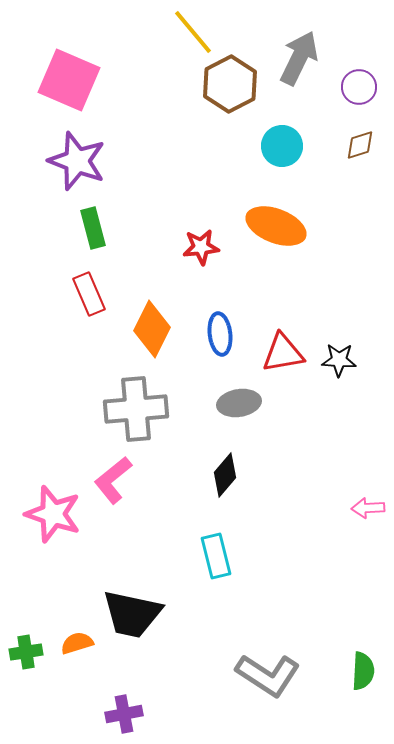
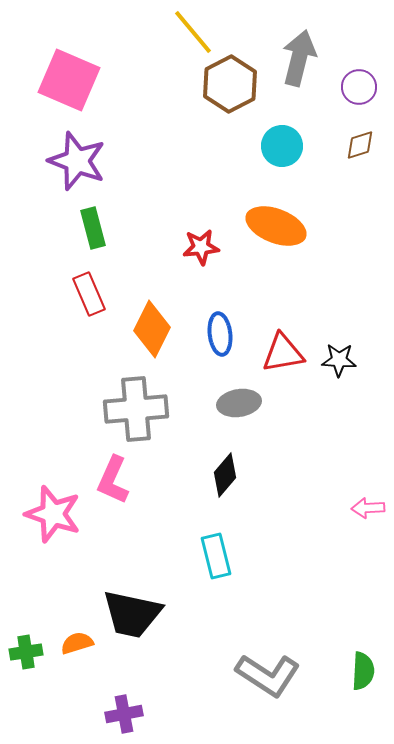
gray arrow: rotated 12 degrees counterclockwise
pink L-shape: rotated 27 degrees counterclockwise
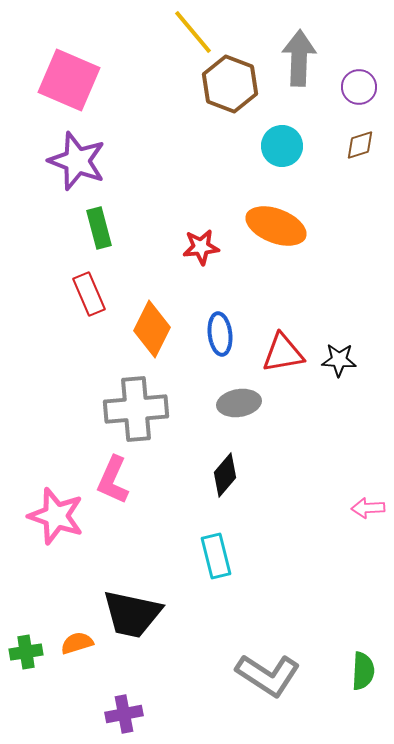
gray arrow: rotated 12 degrees counterclockwise
brown hexagon: rotated 12 degrees counterclockwise
green rectangle: moved 6 px right
pink star: moved 3 px right, 2 px down
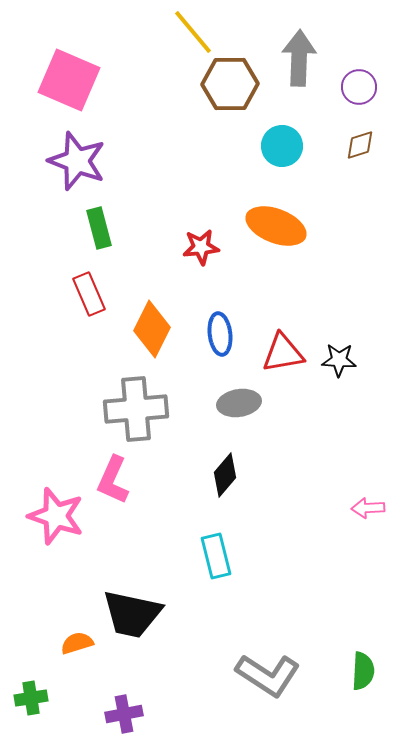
brown hexagon: rotated 22 degrees counterclockwise
green cross: moved 5 px right, 46 px down
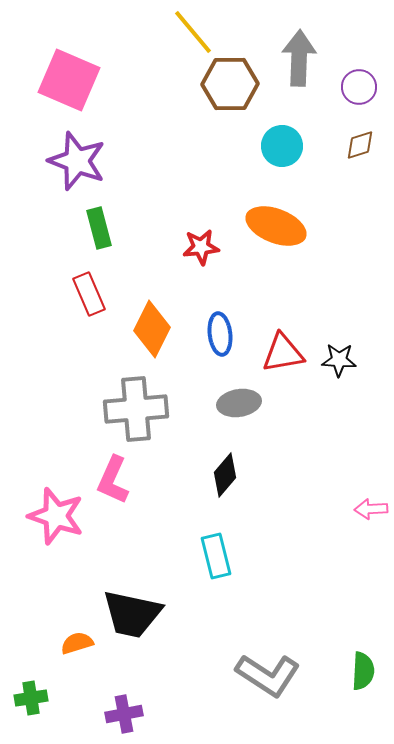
pink arrow: moved 3 px right, 1 px down
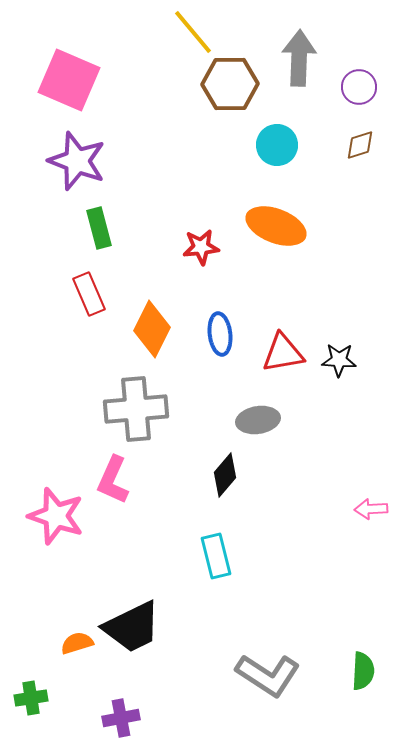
cyan circle: moved 5 px left, 1 px up
gray ellipse: moved 19 px right, 17 px down
black trapezoid: moved 13 px down; rotated 38 degrees counterclockwise
purple cross: moved 3 px left, 4 px down
